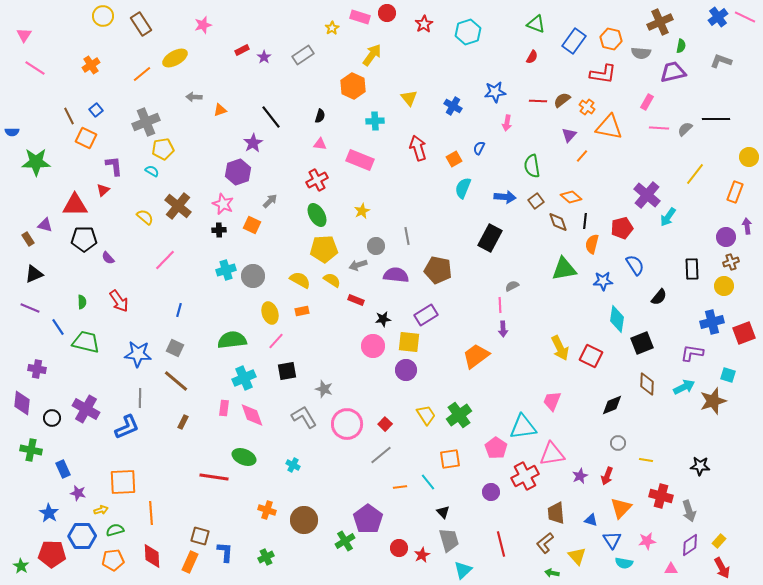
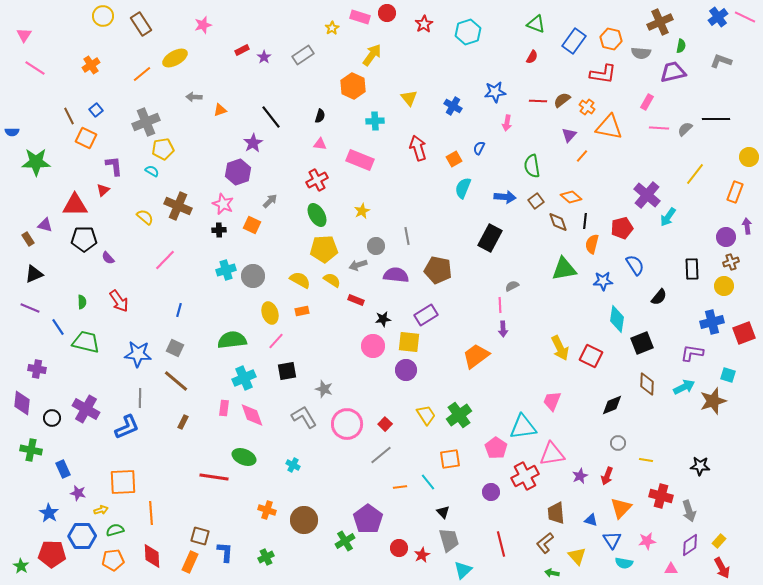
brown cross at (178, 206): rotated 16 degrees counterclockwise
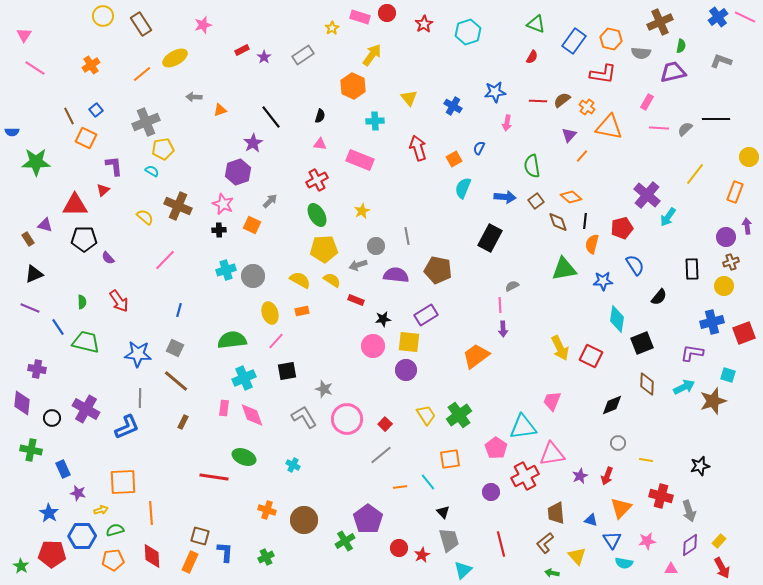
pink circle at (347, 424): moved 5 px up
black star at (700, 466): rotated 18 degrees counterclockwise
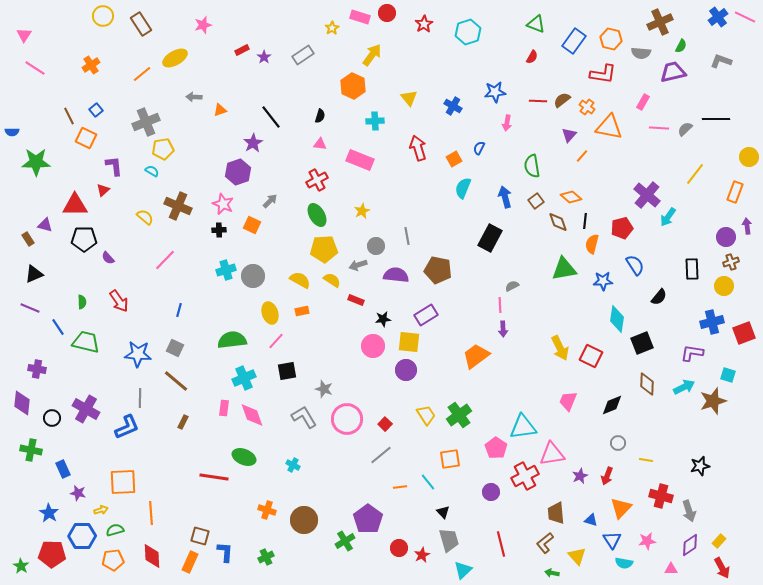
green semicircle at (681, 46): rotated 16 degrees clockwise
pink rectangle at (647, 102): moved 4 px left
blue arrow at (505, 197): rotated 110 degrees counterclockwise
pink trapezoid at (552, 401): moved 16 px right
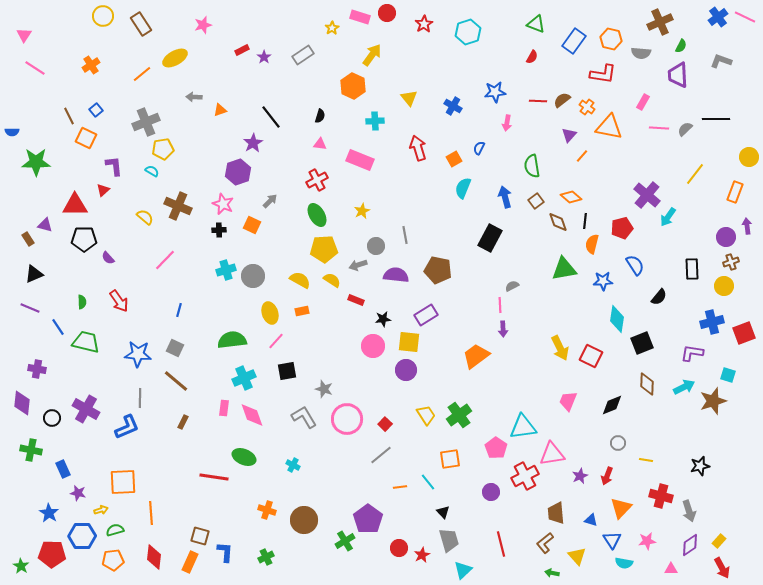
purple trapezoid at (673, 72): moved 5 px right, 3 px down; rotated 80 degrees counterclockwise
gray line at (407, 236): moved 2 px left, 1 px up
red diamond at (152, 556): moved 2 px right, 1 px down; rotated 10 degrees clockwise
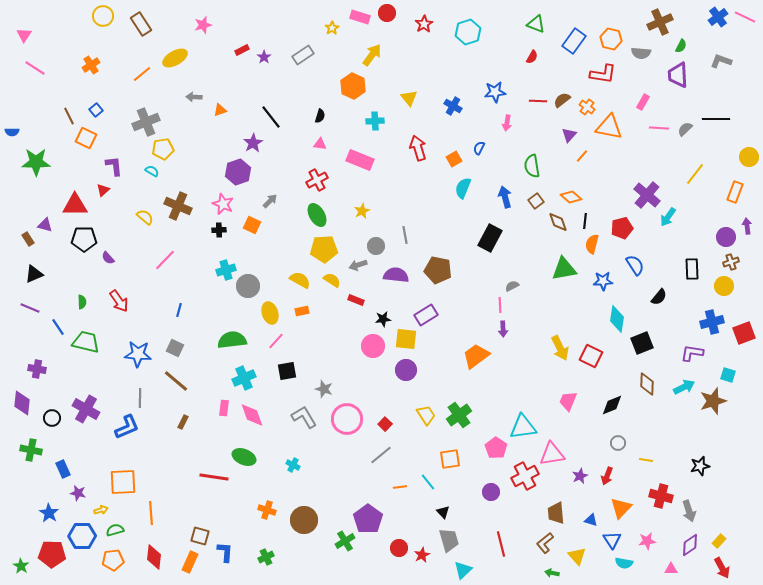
gray circle at (253, 276): moved 5 px left, 10 px down
yellow square at (409, 342): moved 3 px left, 3 px up
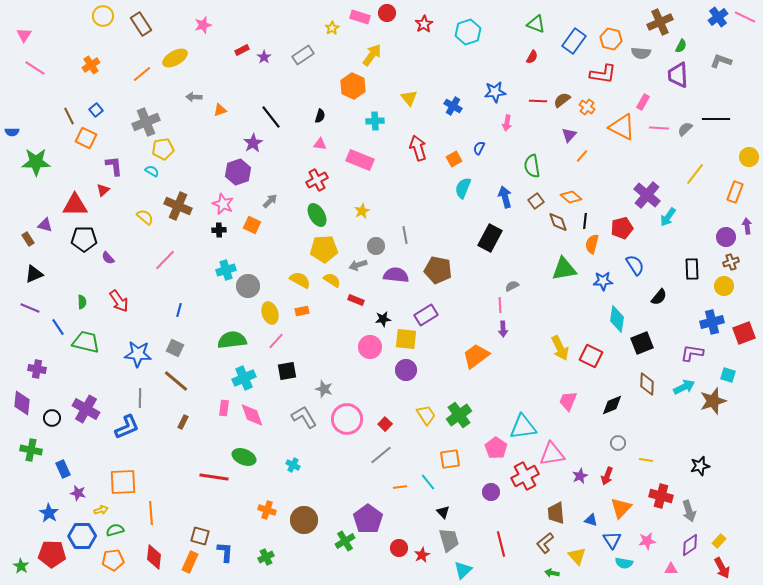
orange triangle at (609, 127): moved 13 px right; rotated 16 degrees clockwise
pink circle at (373, 346): moved 3 px left, 1 px down
